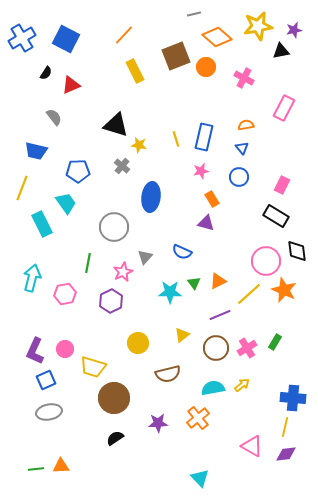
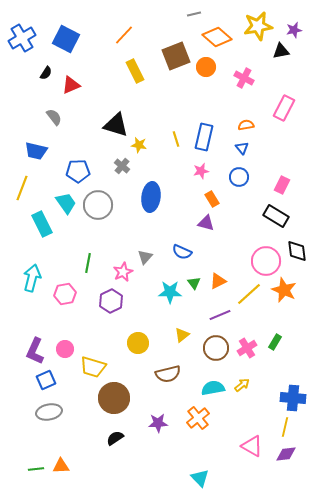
gray circle at (114, 227): moved 16 px left, 22 px up
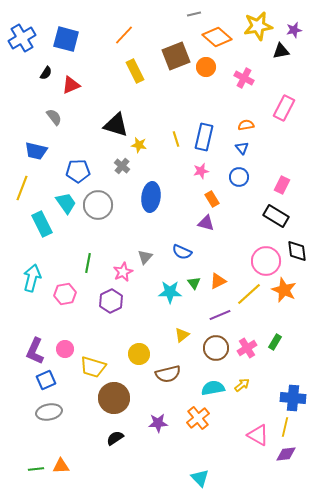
blue square at (66, 39): rotated 12 degrees counterclockwise
yellow circle at (138, 343): moved 1 px right, 11 px down
pink triangle at (252, 446): moved 6 px right, 11 px up
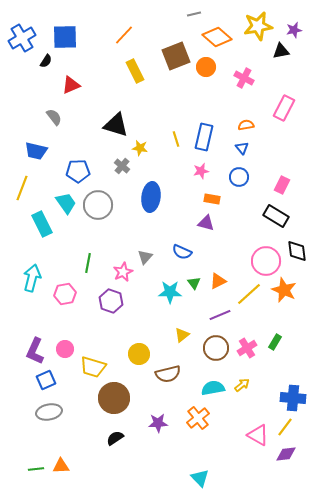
blue square at (66, 39): moved 1 px left, 2 px up; rotated 16 degrees counterclockwise
black semicircle at (46, 73): moved 12 px up
yellow star at (139, 145): moved 1 px right, 3 px down
orange rectangle at (212, 199): rotated 49 degrees counterclockwise
purple hexagon at (111, 301): rotated 15 degrees counterclockwise
yellow line at (285, 427): rotated 24 degrees clockwise
